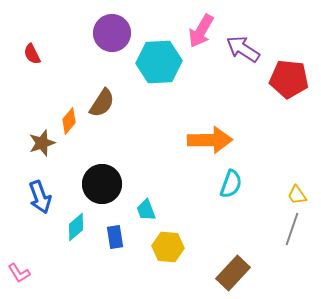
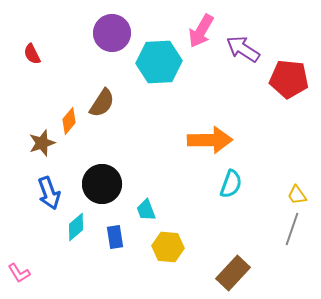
blue arrow: moved 9 px right, 4 px up
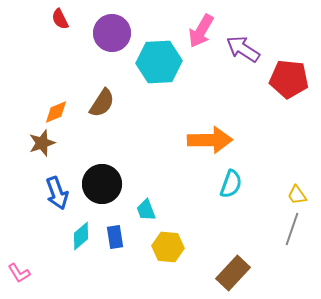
red semicircle: moved 28 px right, 35 px up
orange diamond: moved 13 px left, 9 px up; rotated 28 degrees clockwise
blue arrow: moved 8 px right
cyan diamond: moved 5 px right, 9 px down
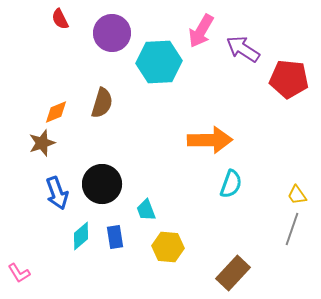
brown semicircle: rotated 16 degrees counterclockwise
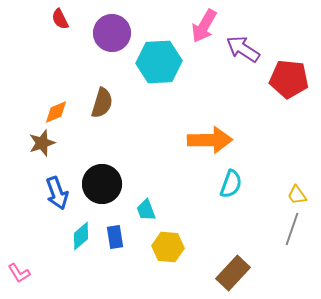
pink arrow: moved 3 px right, 5 px up
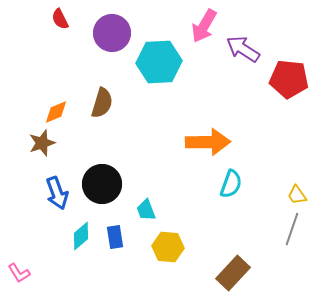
orange arrow: moved 2 px left, 2 px down
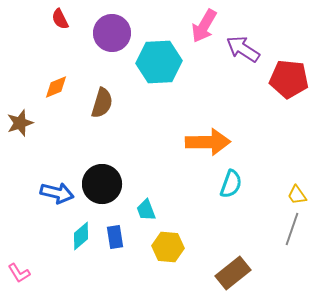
orange diamond: moved 25 px up
brown star: moved 22 px left, 20 px up
blue arrow: rotated 56 degrees counterclockwise
brown rectangle: rotated 8 degrees clockwise
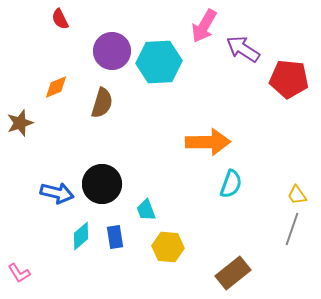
purple circle: moved 18 px down
